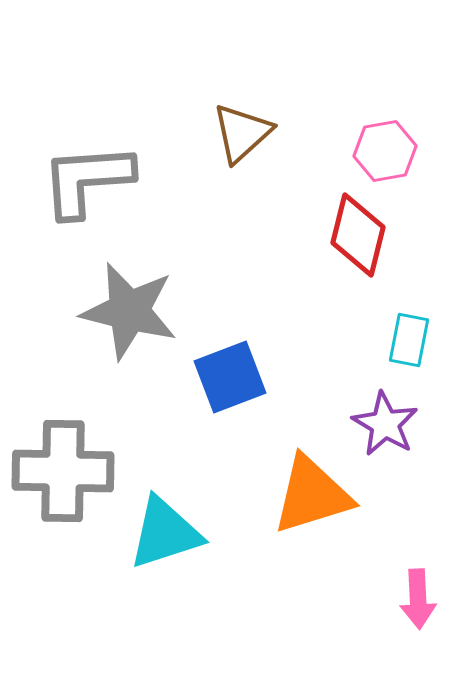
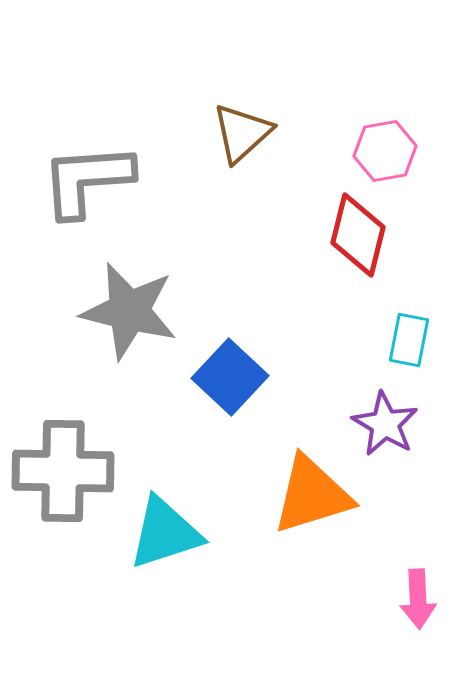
blue square: rotated 26 degrees counterclockwise
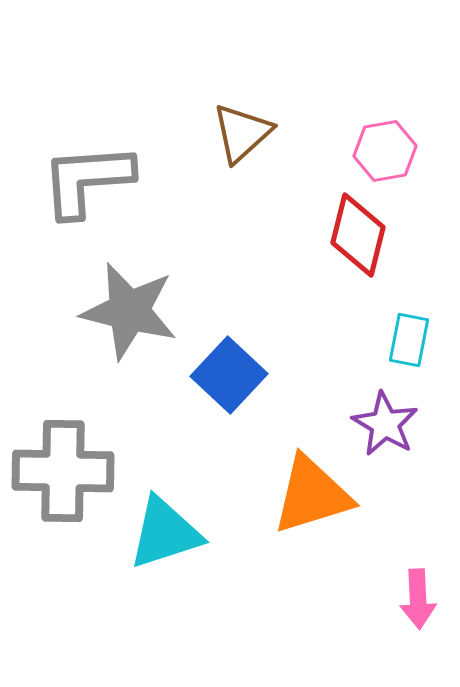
blue square: moved 1 px left, 2 px up
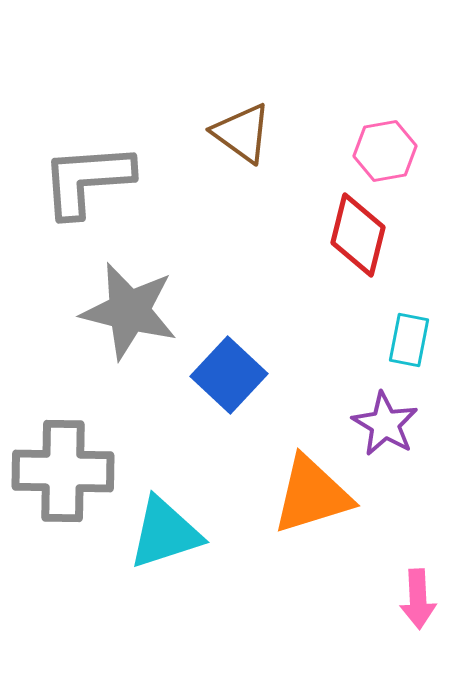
brown triangle: rotated 42 degrees counterclockwise
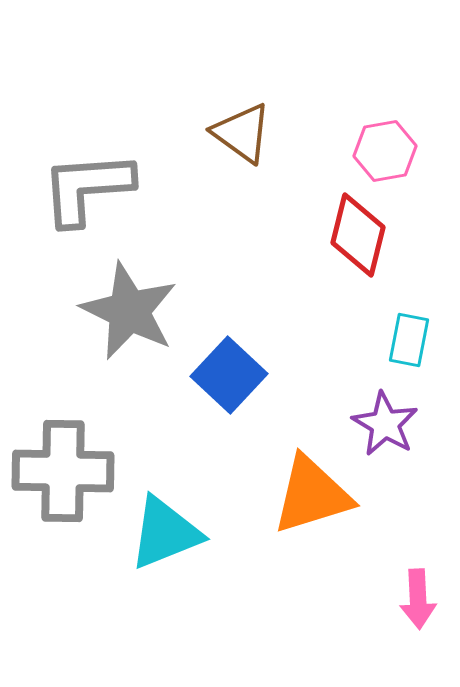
gray L-shape: moved 8 px down
gray star: rotated 12 degrees clockwise
cyan triangle: rotated 4 degrees counterclockwise
